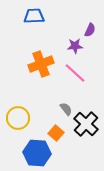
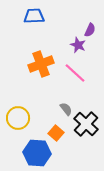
purple star: moved 3 px right, 1 px up; rotated 28 degrees clockwise
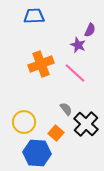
yellow circle: moved 6 px right, 4 px down
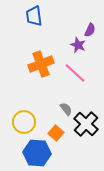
blue trapezoid: rotated 95 degrees counterclockwise
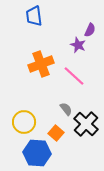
pink line: moved 1 px left, 3 px down
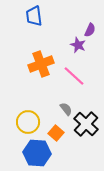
yellow circle: moved 4 px right
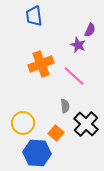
gray semicircle: moved 1 px left, 3 px up; rotated 32 degrees clockwise
yellow circle: moved 5 px left, 1 px down
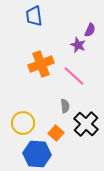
blue hexagon: moved 1 px down
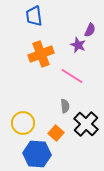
orange cross: moved 10 px up
pink line: moved 2 px left; rotated 10 degrees counterclockwise
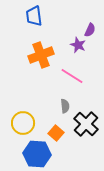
orange cross: moved 1 px down
